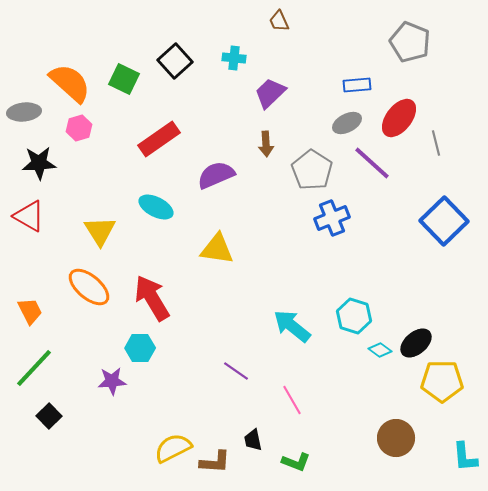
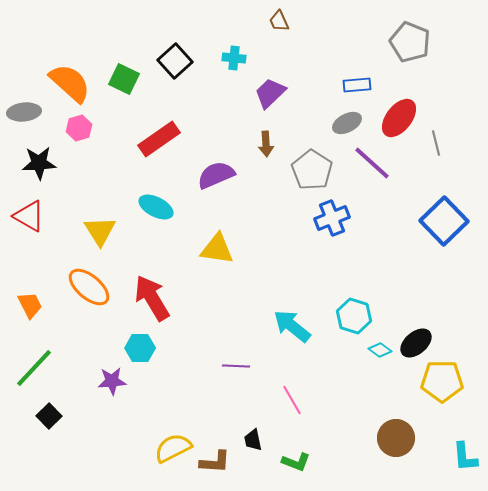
orange trapezoid at (30, 311): moved 6 px up
purple line at (236, 371): moved 5 px up; rotated 32 degrees counterclockwise
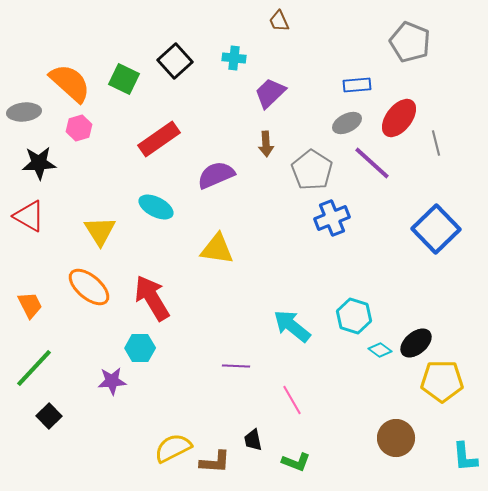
blue square at (444, 221): moved 8 px left, 8 px down
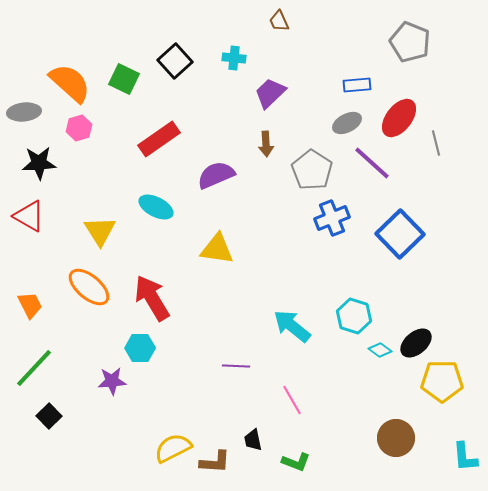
blue square at (436, 229): moved 36 px left, 5 px down
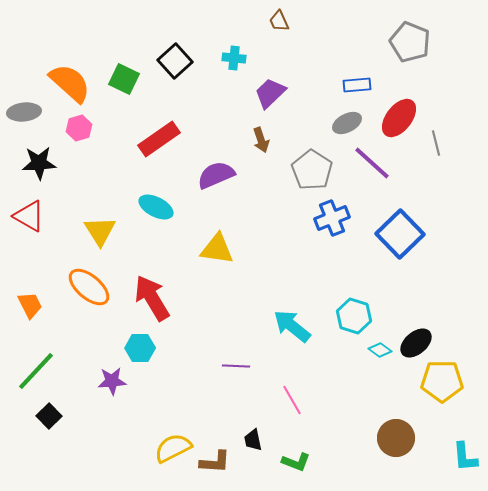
brown arrow at (266, 144): moved 5 px left, 4 px up; rotated 15 degrees counterclockwise
green line at (34, 368): moved 2 px right, 3 px down
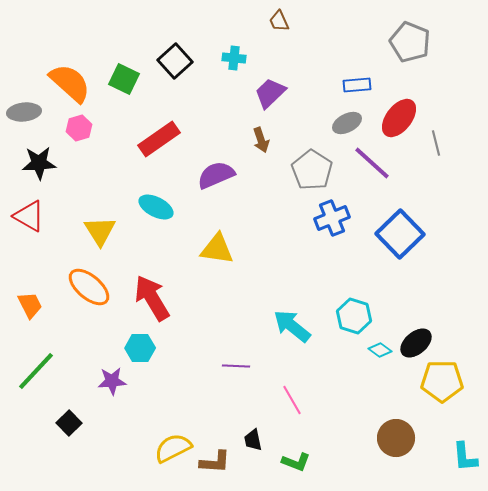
black square at (49, 416): moved 20 px right, 7 px down
